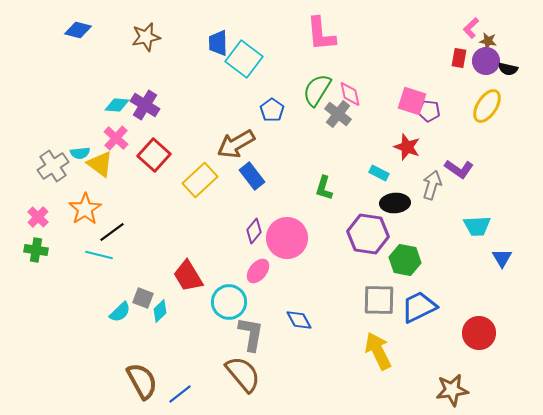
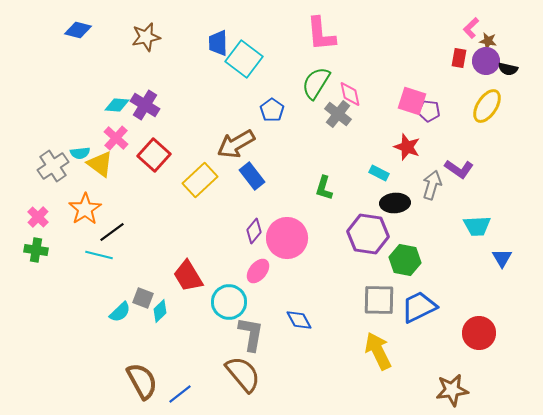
green semicircle at (317, 90): moved 1 px left, 7 px up
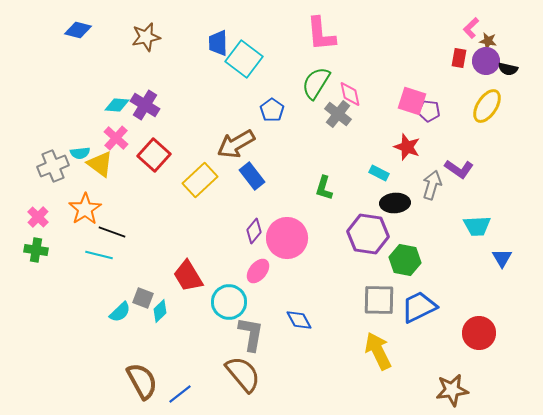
gray cross at (53, 166): rotated 12 degrees clockwise
black line at (112, 232): rotated 56 degrees clockwise
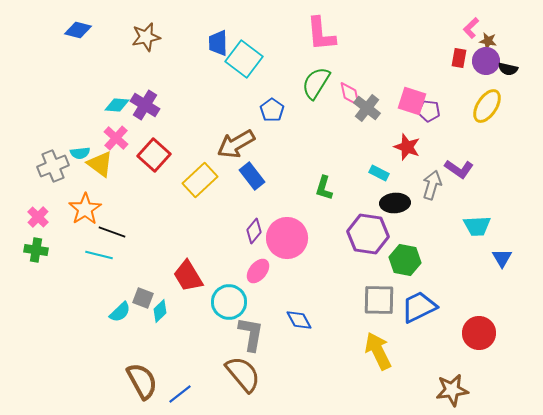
gray cross at (338, 114): moved 29 px right, 6 px up
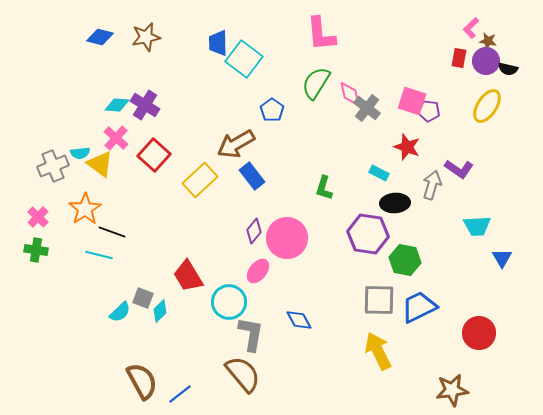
blue diamond at (78, 30): moved 22 px right, 7 px down
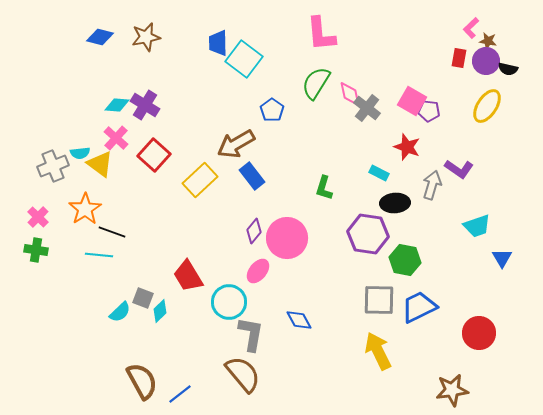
pink square at (412, 101): rotated 12 degrees clockwise
cyan trapezoid at (477, 226): rotated 16 degrees counterclockwise
cyan line at (99, 255): rotated 8 degrees counterclockwise
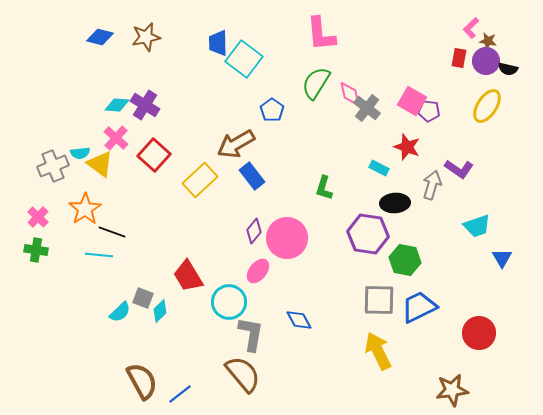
cyan rectangle at (379, 173): moved 5 px up
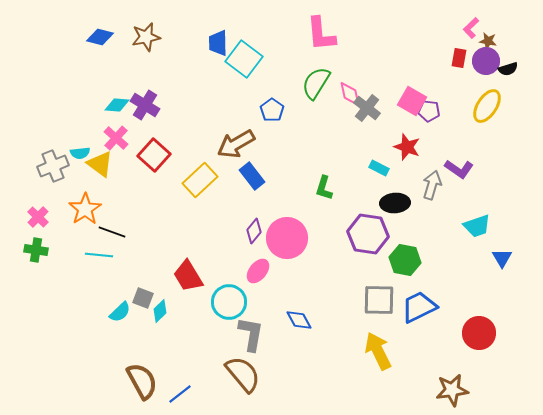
black semicircle at (508, 69): rotated 30 degrees counterclockwise
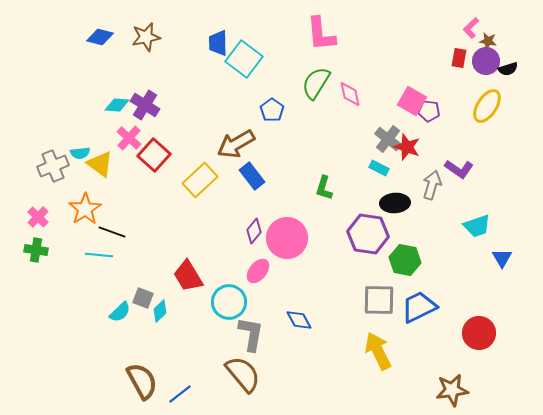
gray cross at (367, 108): moved 21 px right, 31 px down
pink cross at (116, 138): moved 13 px right
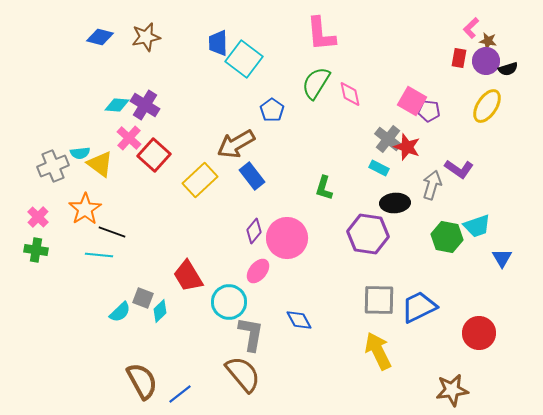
green hexagon at (405, 260): moved 42 px right, 23 px up
